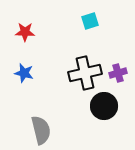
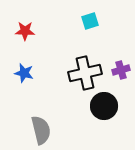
red star: moved 1 px up
purple cross: moved 3 px right, 3 px up
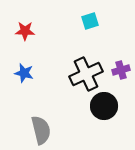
black cross: moved 1 px right, 1 px down; rotated 12 degrees counterclockwise
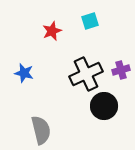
red star: moved 27 px right; rotated 24 degrees counterclockwise
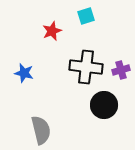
cyan square: moved 4 px left, 5 px up
black cross: moved 7 px up; rotated 32 degrees clockwise
black circle: moved 1 px up
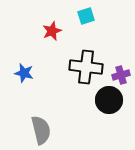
purple cross: moved 5 px down
black circle: moved 5 px right, 5 px up
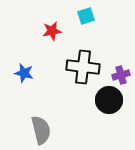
red star: rotated 12 degrees clockwise
black cross: moved 3 px left
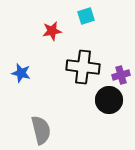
blue star: moved 3 px left
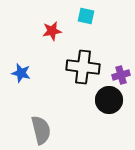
cyan square: rotated 30 degrees clockwise
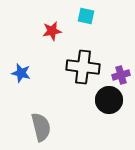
gray semicircle: moved 3 px up
